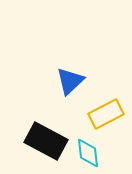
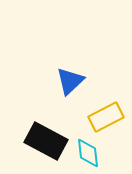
yellow rectangle: moved 3 px down
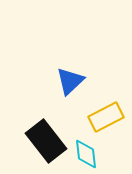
black rectangle: rotated 24 degrees clockwise
cyan diamond: moved 2 px left, 1 px down
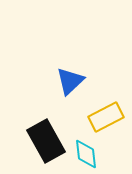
black rectangle: rotated 9 degrees clockwise
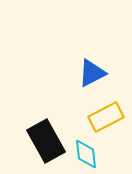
blue triangle: moved 22 px right, 8 px up; rotated 16 degrees clockwise
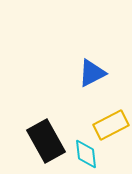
yellow rectangle: moved 5 px right, 8 px down
